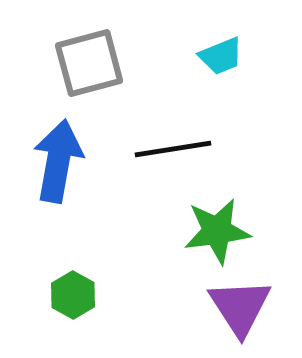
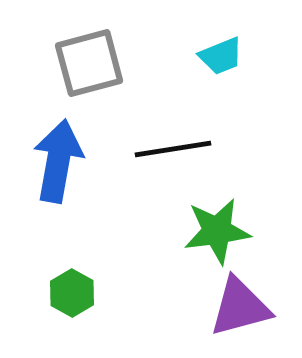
green hexagon: moved 1 px left, 2 px up
purple triangle: rotated 48 degrees clockwise
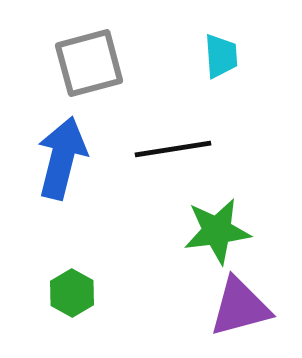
cyan trapezoid: rotated 72 degrees counterclockwise
blue arrow: moved 4 px right, 3 px up; rotated 4 degrees clockwise
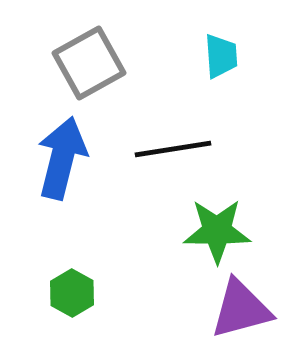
gray square: rotated 14 degrees counterclockwise
green star: rotated 8 degrees clockwise
purple triangle: moved 1 px right, 2 px down
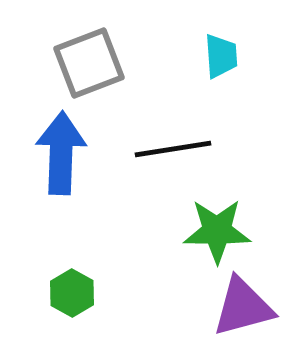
gray square: rotated 8 degrees clockwise
blue arrow: moved 1 px left, 5 px up; rotated 12 degrees counterclockwise
purple triangle: moved 2 px right, 2 px up
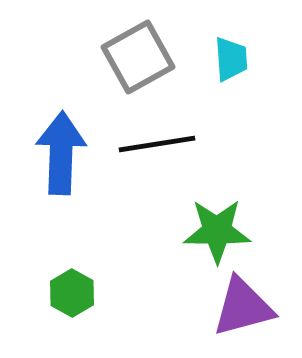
cyan trapezoid: moved 10 px right, 3 px down
gray square: moved 49 px right, 6 px up; rotated 8 degrees counterclockwise
black line: moved 16 px left, 5 px up
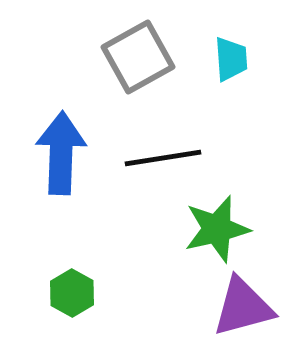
black line: moved 6 px right, 14 px down
green star: moved 2 px up; rotated 14 degrees counterclockwise
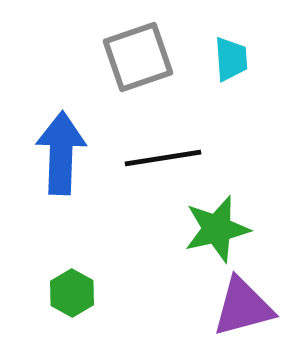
gray square: rotated 10 degrees clockwise
